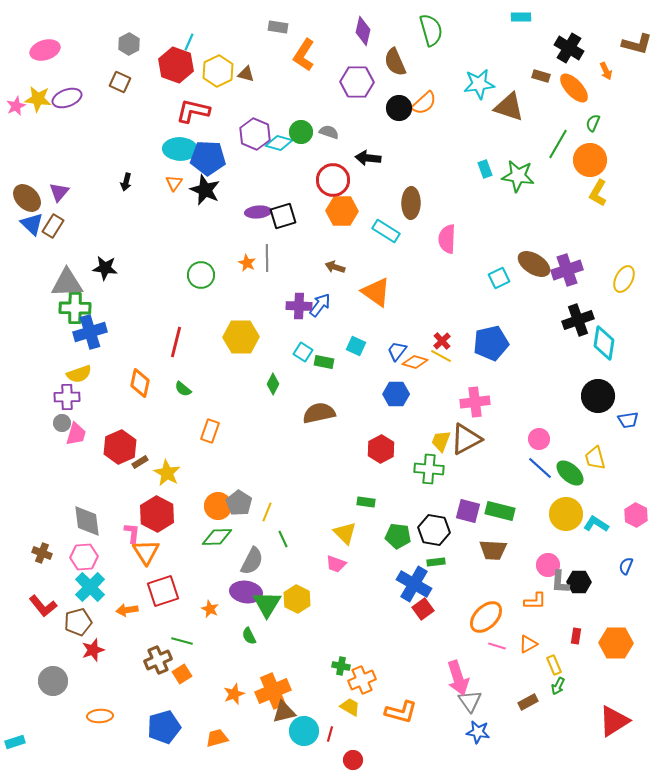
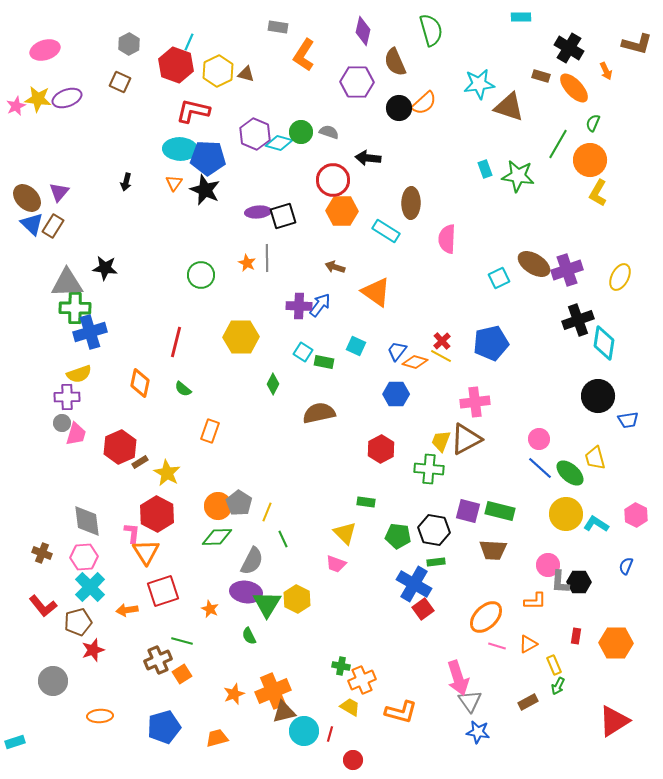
yellow ellipse at (624, 279): moved 4 px left, 2 px up
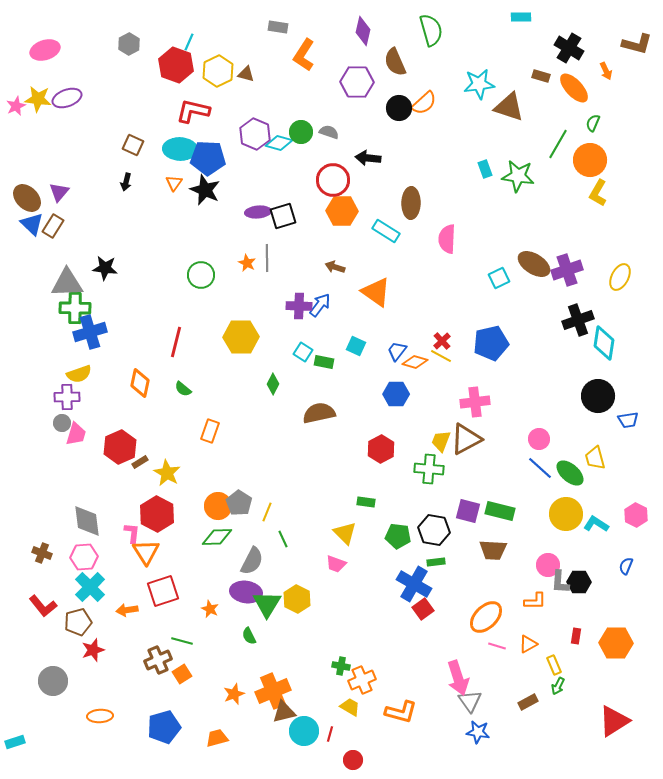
brown square at (120, 82): moved 13 px right, 63 px down
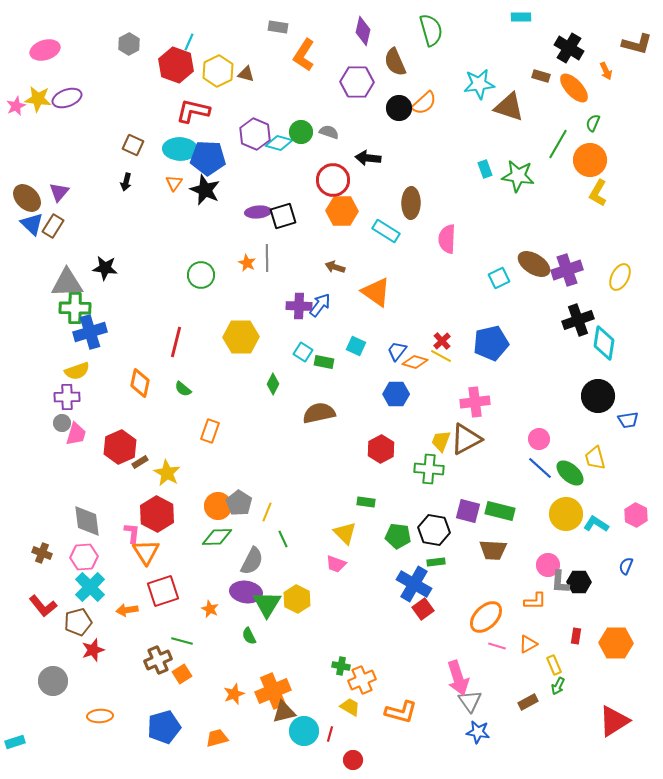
yellow semicircle at (79, 374): moved 2 px left, 3 px up
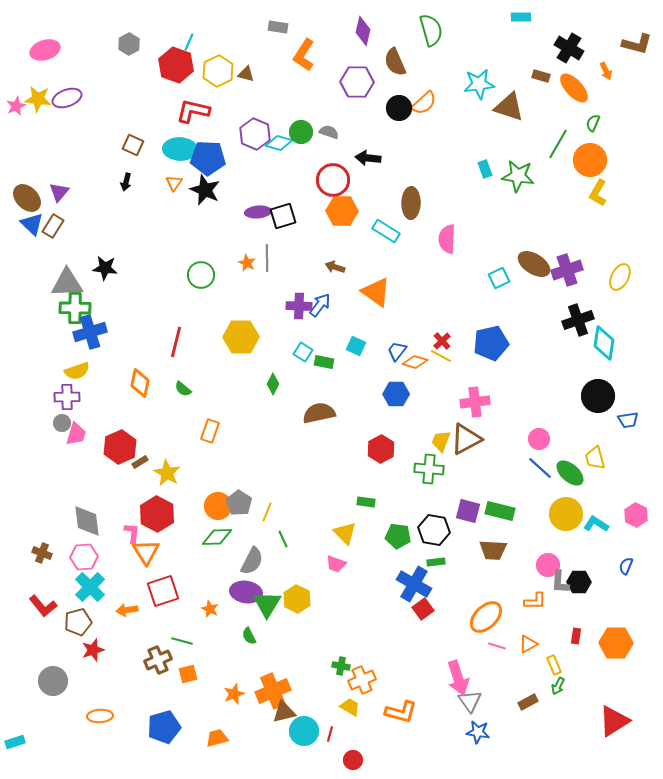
orange square at (182, 674): moved 6 px right; rotated 18 degrees clockwise
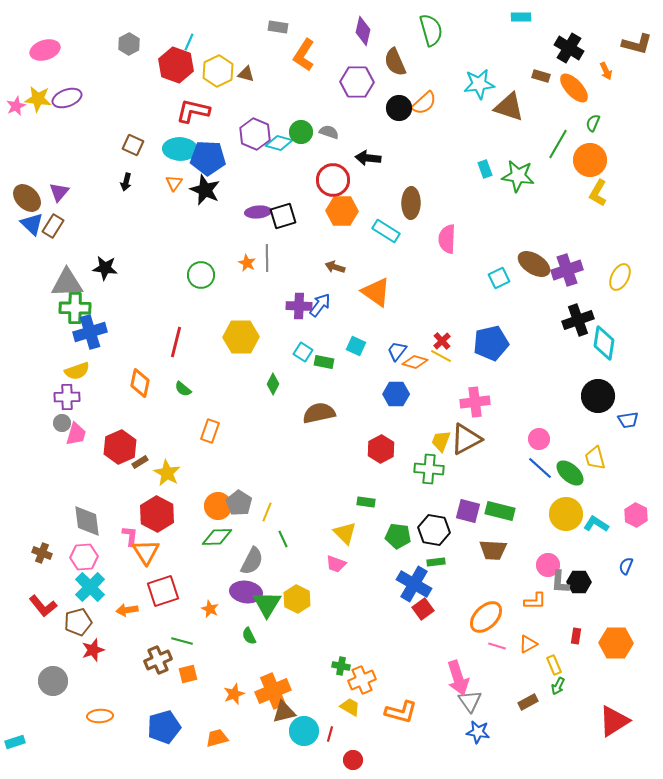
pink L-shape at (132, 533): moved 2 px left, 3 px down
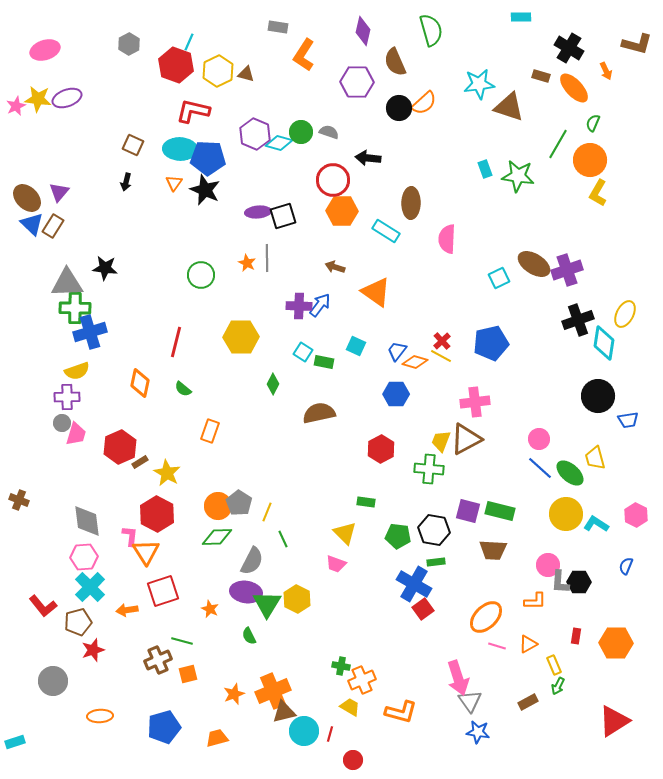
yellow ellipse at (620, 277): moved 5 px right, 37 px down
brown cross at (42, 553): moved 23 px left, 53 px up
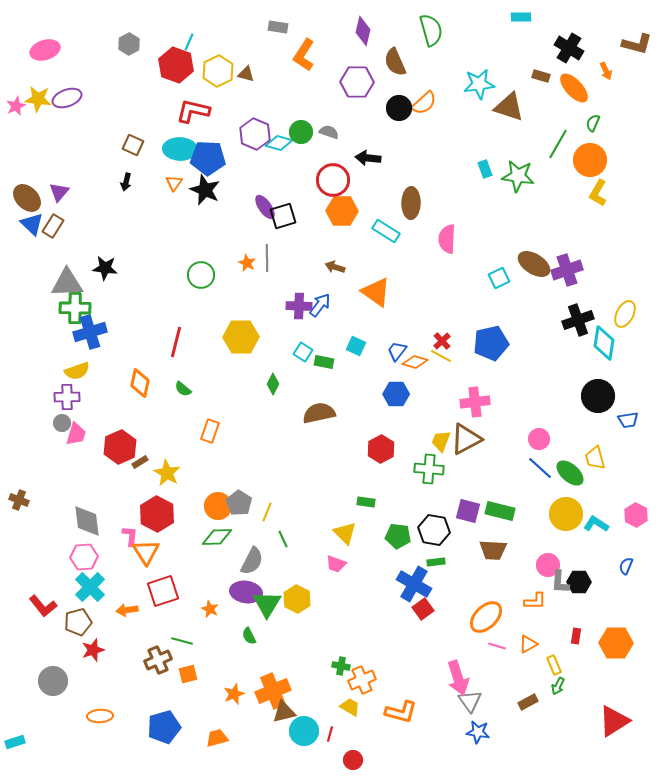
purple ellipse at (258, 212): moved 7 px right, 5 px up; rotated 60 degrees clockwise
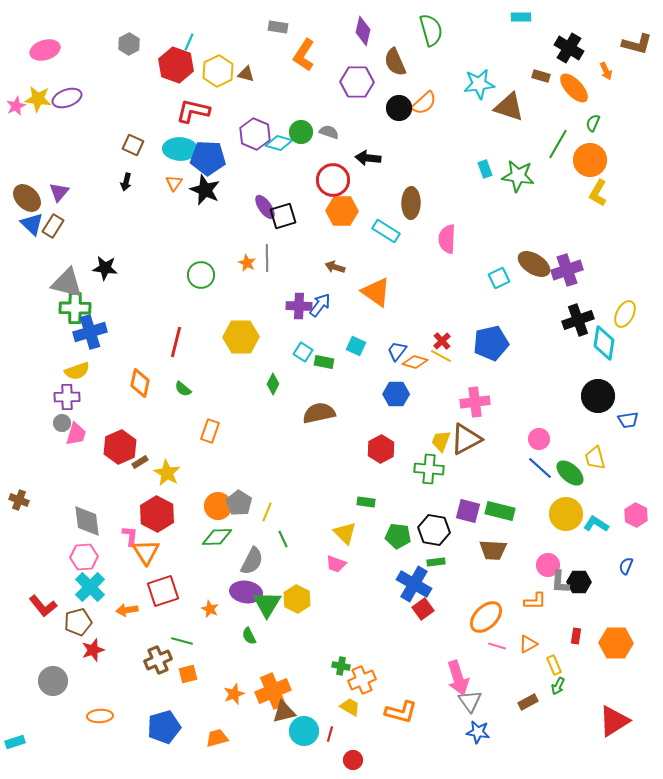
gray triangle at (67, 283): rotated 16 degrees clockwise
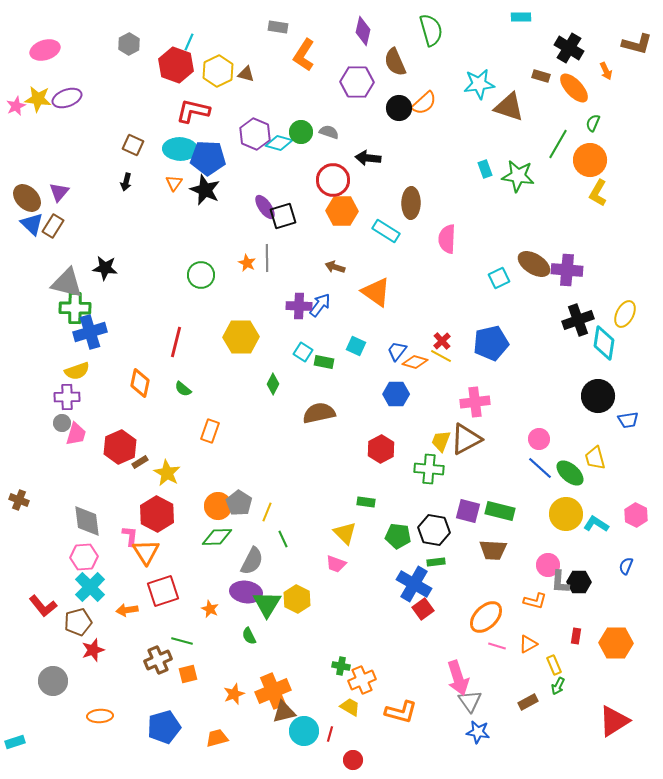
purple cross at (567, 270): rotated 24 degrees clockwise
orange L-shape at (535, 601): rotated 15 degrees clockwise
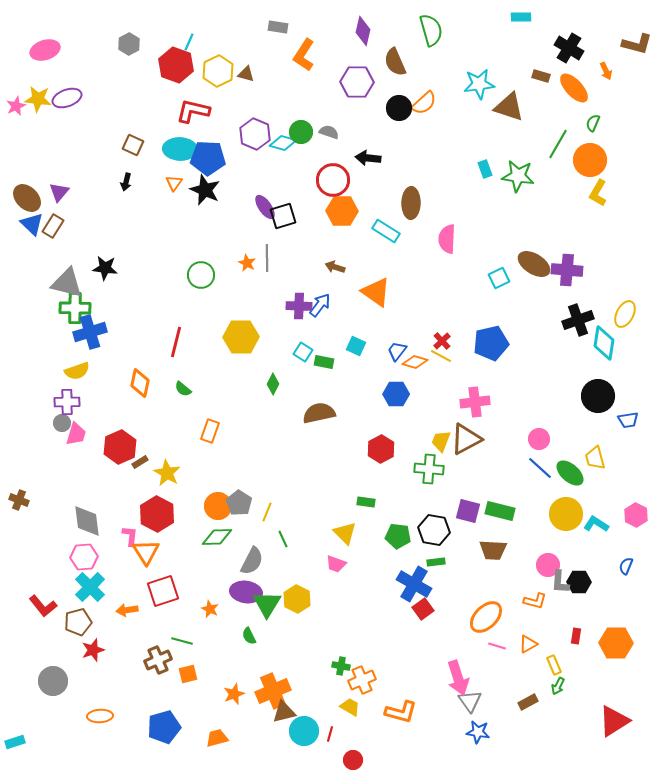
cyan diamond at (279, 143): moved 4 px right
purple cross at (67, 397): moved 5 px down
